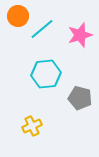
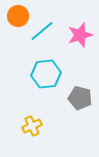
cyan line: moved 2 px down
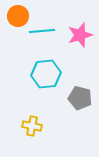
cyan line: rotated 35 degrees clockwise
yellow cross: rotated 36 degrees clockwise
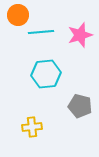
orange circle: moved 1 px up
cyan line: moved 1 px left, 1 px down
gray pentagon: moved 8 px down
yellow cross: moved 1 px down; rotated 18 degrees counterclockwise
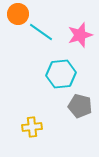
orange circle: moved 1 px up
cyan line: rotated 40 degrees clockwise
cyan hexagon: moved 15 px right
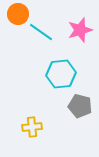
pink star: moved 5 px up
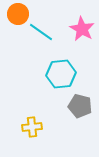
pink star: moved 2 px right, 1 px up; rotated 25 degrees counterclockwise
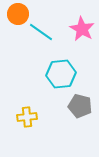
yellow cross: moved 5 px left, 10 px up
